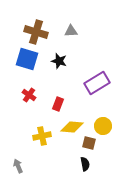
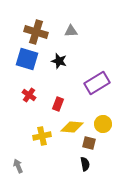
yellow circle: moved 2 px up
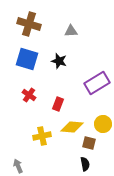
brown cross: moved 7 px left, 8 px up
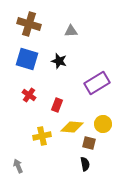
red rectangle: moved 1 px left, 1 px down
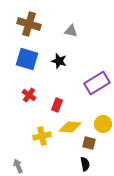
gray triangle: rotated 16 degrees clockwise
yellow diamond: moved 2 px left
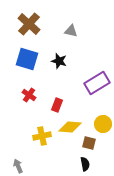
brown cross: rotated 25 degrees clockwise
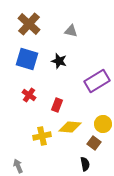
purple rectangle: moved 2 px up
brown square: moved 5 px right; rotated 24 degrees clockwise
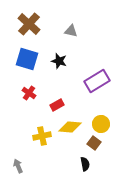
red cross: moved 2 px up
red rectangle: rotated 40 degrees clockwise
yellow circle: moved 2 px left
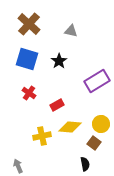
black star: rotated 21 degrees clockwise
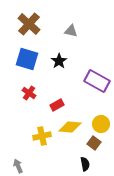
purple rectangle: rotated 60 degrees clockwise
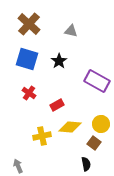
black semicircle: moved 1 px right
